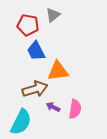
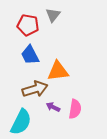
gray triangle: rotated 14 degrees counterclockwise
blue trapezoid: moved 6 px left, 4 px down
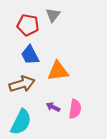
brown arrow: moved 13 px left, 5 px up
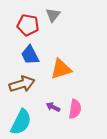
orange triangle: moved 3 px right, 2 px up; rotated 10 degrees counterclockwise
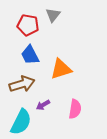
purple arrow: moved 10 px left, 2 px up; rotated 56 degrees counterclockwise
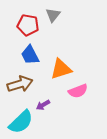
brown arrow: moved 2 px left
pink semicircle: moved 3 px right, 18 px up; rotated 60 degrees clockwise
cyan semicircle: rotated 20 degrees clockwise
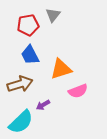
red pentagon: rotated 20 degrees counterclockwise
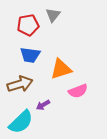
blue trapezoid: rotated 55 degrees counterclockwise
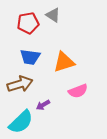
gray triangle: rotated 35 degrees counterclockwise
red pentagon: moved 2 px up
blue trapezoid: moved 2 px down
orange triangle: moved 3 px right, 7 px up
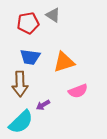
brown arrow: rotated 105 degrees clockwise
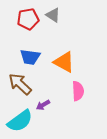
red pentagon: moved 4 px up
orange triangle: rotated 45 degrees clockwise
brown arrow: rotated 135 degrees clockwise
pink semicircle: rotated 72 degrees counterclockwise
cyan semicircle: moved 1 px left, 1 px up; rotated 8 degrees clockwise
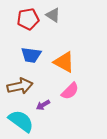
blue trapezoid: moved 1 px right, 2 px up
brown arrow: moved 2 px down; rotated 125 degrees clockwise
pink semicircle: moved 8 px left; rotated 48 degrees clockwise
cyan semicircle: moved 1 px right; rotated 108 degrees counterclockwise
